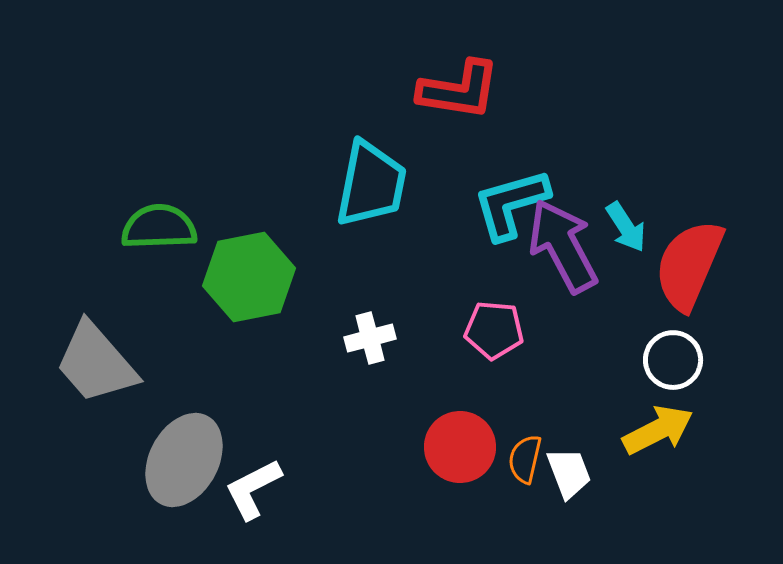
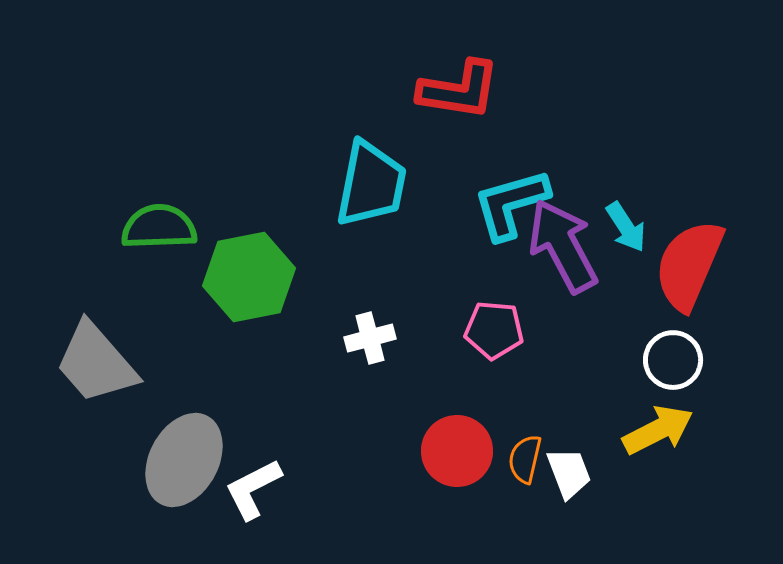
red circle: moved 3 px left, 4 px down
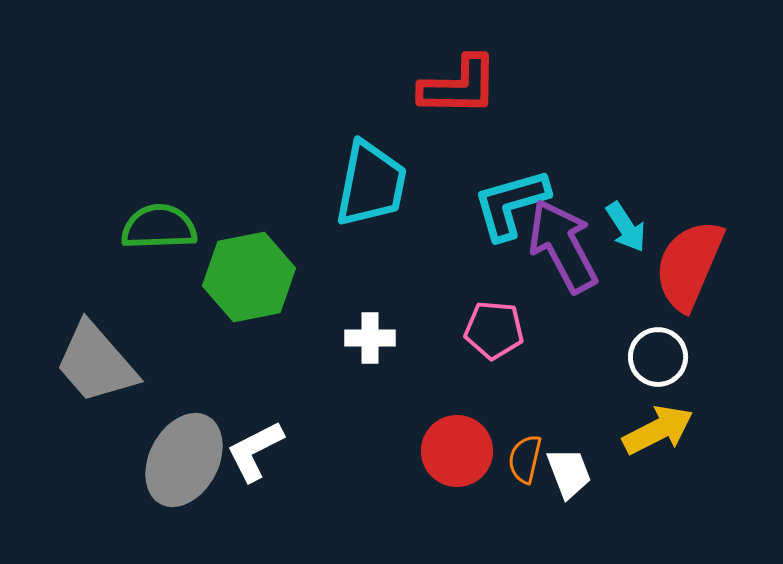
red L-shape: moved 4 px up; rotated 8 degrees counterclockwise
white cross: rotated 15 degrees clockwise
white circle: moved 15 px left, 3 px up
white L-shape: moved 2 px right, 38 px up
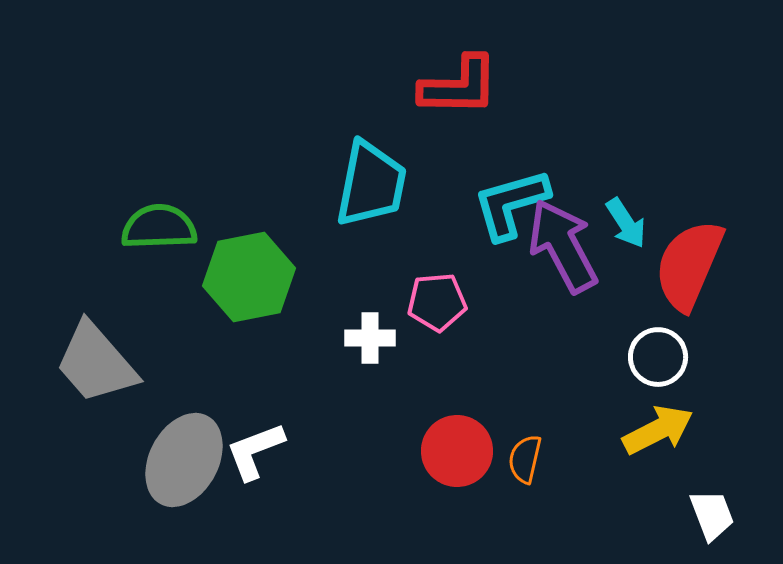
cyan arrow: moved 4 px up
pink pentagon: moved 57 px left, 28 px up; rotated 10 degrees counterclockwise
white L-shape: rotated 6 degrees clockwise
white trapezoid: moved 143 px right, 42 px down
